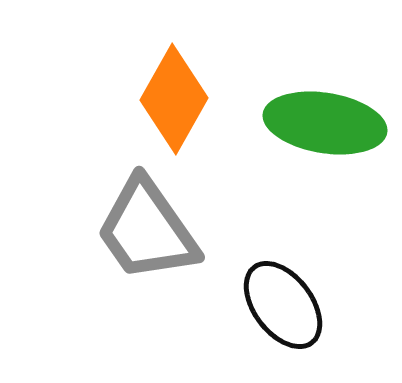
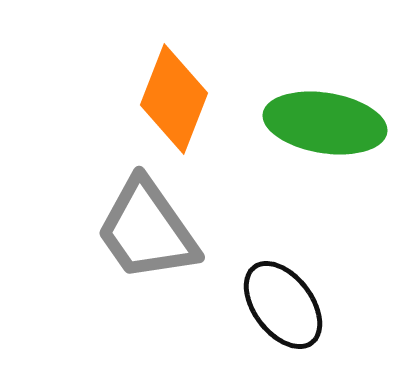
orange diamond: rotated 8 degrees counterclockwise
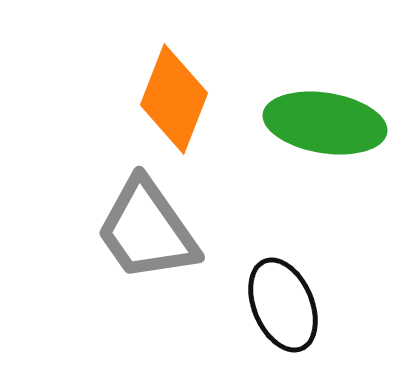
black ellipse: rotated 14 degrees clockwise
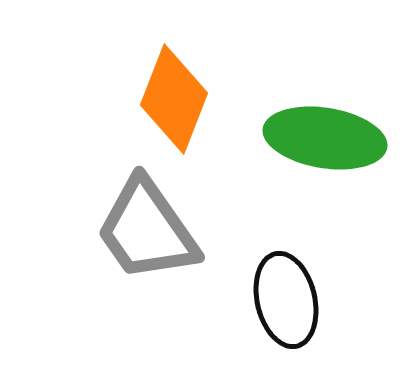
green ellipse: moved 15 px down
black ellipse: moved 3 px right, 5 px up; rotated 10 degrees clockwise
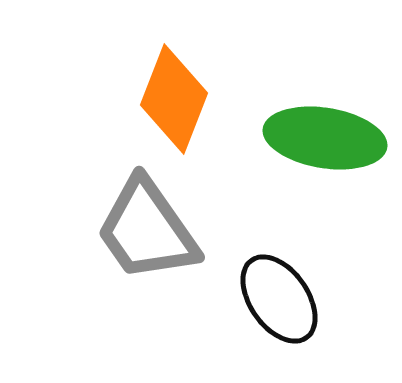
black ellipse: moved 7 px left, 1 px up; rotated 22 degrees counterclockwise
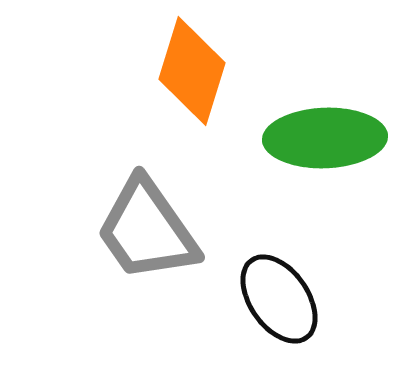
orange diamond: moved 18 px right, 28 px up; rotated 4 degrees counterclockwise
green ellipse: rotated 11 degrees counterclockwise
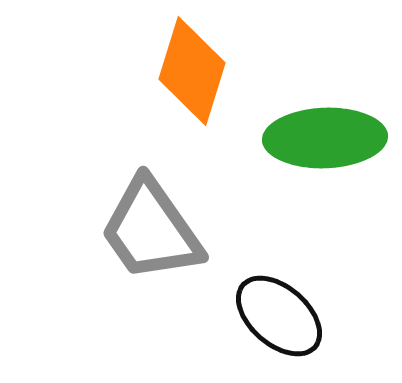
gray trapezoid: moved 4 px right
black ellipse: moved 17 px down; rotated 14 degrees counterclockwise
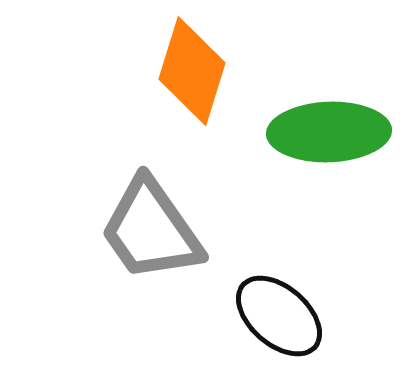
green ellipse: moved 4 px right, 6 px up
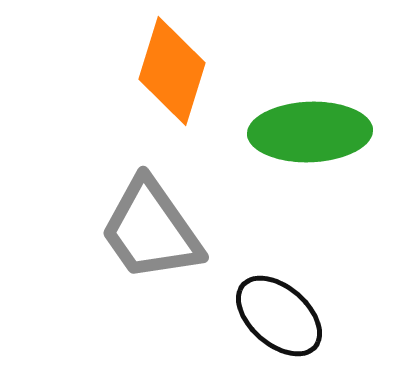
orange diamond: moved 20 px left
green ellipse: moved 19 px left
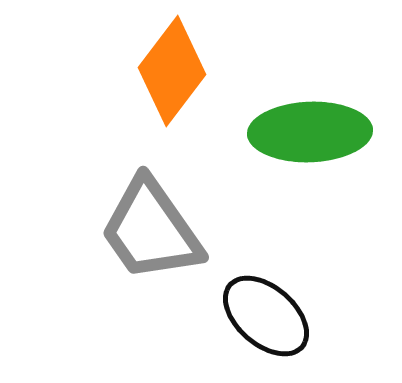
orange diamond: rotated 20 degrees clockwise
black ellipse: moved 13 px left
